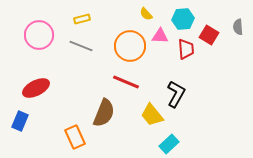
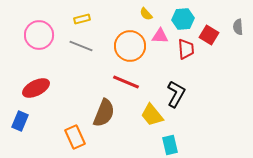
cyan rectangle: moved 1 px right, 1 px down; rotated 60 degrees counterclockwise
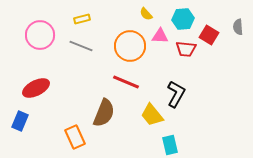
pink circle: moved 1 px right
red trapezoid: rotated 100 degrees clockwise
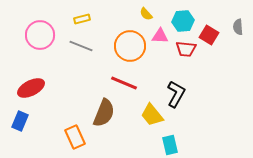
cyan hexagon: moved 2 px down
red line: moved 2 px left, 1 px down
red ellipse: moved 5 px left
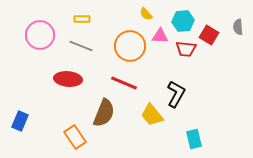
yellow rectangle: rotated 14 degrees clockwise
red ellipse: moved 37 px right, 9 px up; rotated 32 degrees clockwise
orange rectangle: rotated 10 degrees counterclockwise
cyan rectangle: moved 24 px right, 6 px up
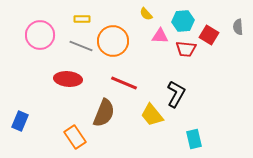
orange circle: moved 17 px left, 5 px up
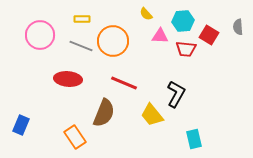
blue rectangle: moved 1 px right, 4 px down
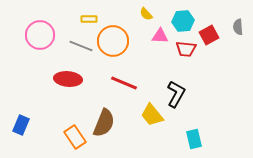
yellow rectangle: moved 7 px right
red square: rotated 30 degrees clockwise
brown semicircle: moved 10 px down
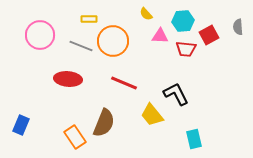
black L-shape: rotated 56 degrees counterclockwise
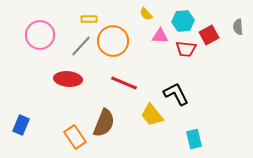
gray line: rotated 70 degrees counterclockwise
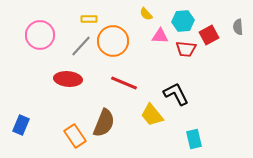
orange rectangle: moved 1 px up
